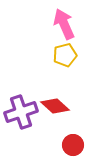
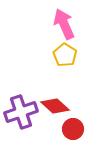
yellow pentagon: rotated 25 degrees counterclockwise
red circle: moved 16 px up
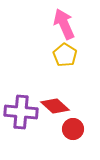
purple cross: rotated 24 degrees clockwise
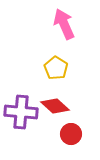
yellow pentagon: moved 9 px left, 13 px down
red circle: moved 2 px left, 5 px down
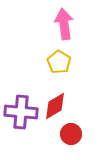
pink arrow: rotated 16 degrees clockwise
yellow pentagon: moved 3 px right, 6 px up
red diamond: rotated 72 degrees counterclockwise
